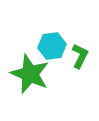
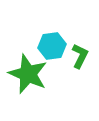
green star: moved 2 px left
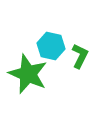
cyan hexagon: moved 1 px left; rotated 20 degrees clockwise
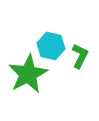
green star: rotated 21 degrees clockwise
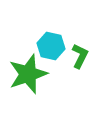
green star: rotated 9 degrees clockwise
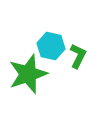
green L-shape: moved 2 px left
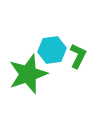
cyan hexagon: moved 1 px right, 4 px down; rotated 20 degrees counterclockwise
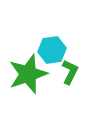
green L-shape: moved 8 px left, 16 px down
